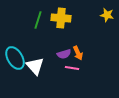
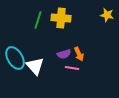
orange arrow: moved 1 px right, 1 px down
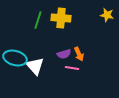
cyan ellipse: rotated 45 degrees counterclockwise
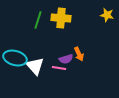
purple semicircle: moved 2 px right, 5 px down
pink line: moved 13 px left
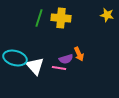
green line: moved 1 px right, 2 px up
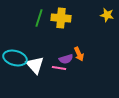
white triangle: moved 1 px up
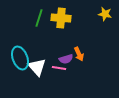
yellow star: moved 2 px left, 1 px up
cyan ellipse: moved 5 px right; rotated 55 degrees clockwise
white triangle: moved 2 px right, 2 px down
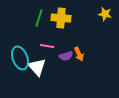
purple semicircle: moved 3 px up
pink line: moved 12 px left, 22 px up
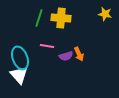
white triangle: moved 18 px left, 8 px down
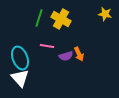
yellow cross: moved 1 px down; rotated 24 degrees clockwise
white triangle: moved 1 px right, 3 px down
